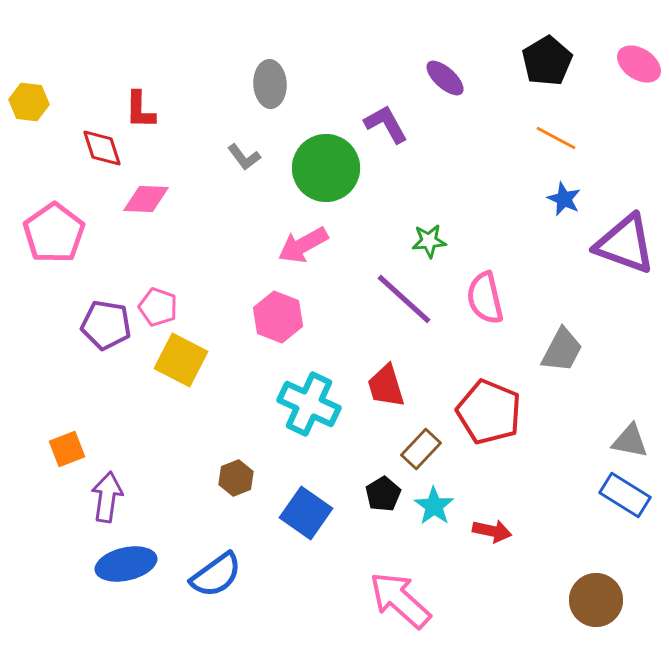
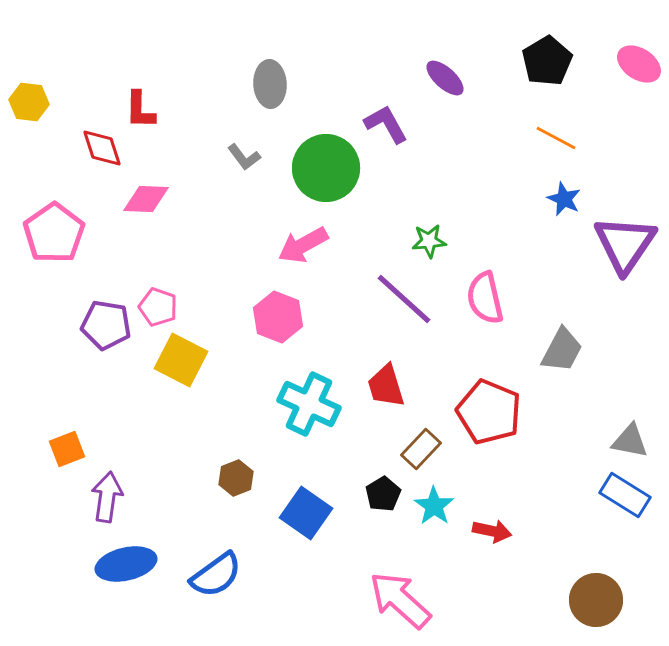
purple triangle at (625, 244): rotated 44 degrees clockwise
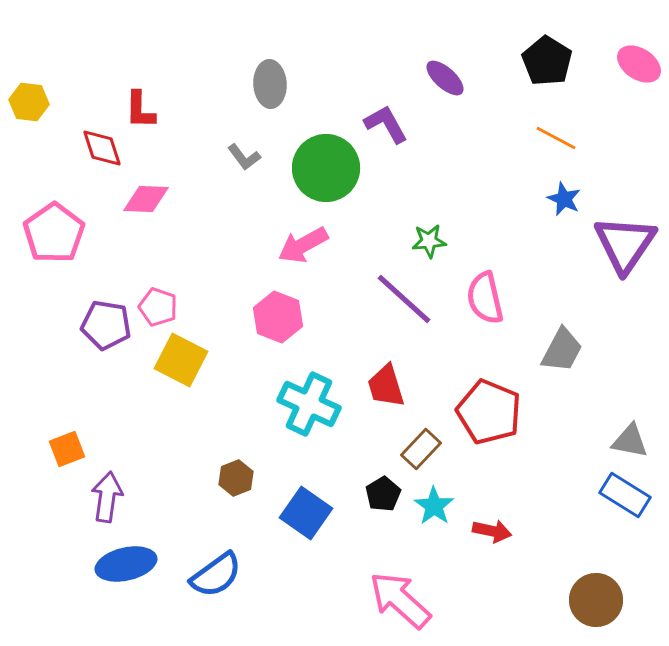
black pentagon at (547, 61): rotated 9 degrees counterclockwise
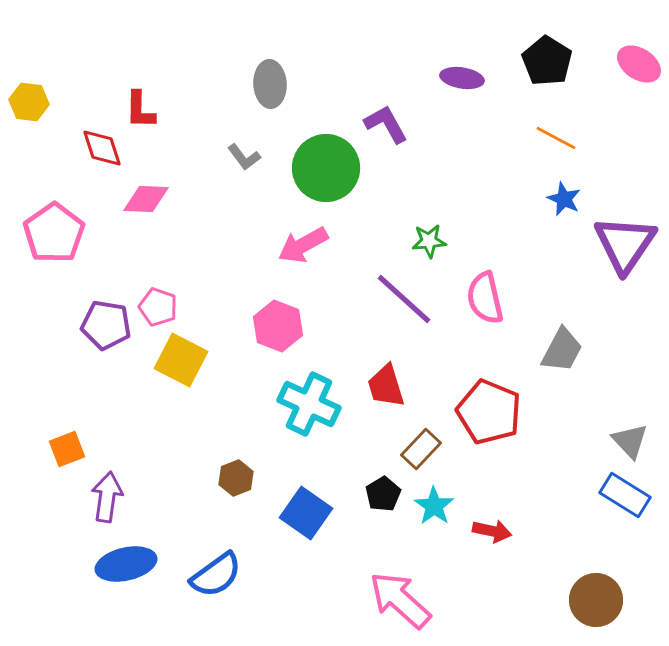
purple ellipse at (445, 78): moved 17 px right; rotated 33 degrees counterclockwise
pink hexagon at (278, 317): moved 9 px down
gray triangle at (630, 441): rotated 36 degrees clockwise
